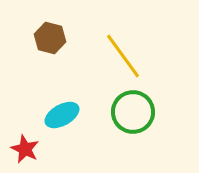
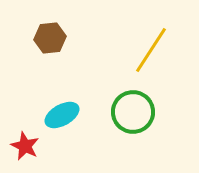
brown hexagon: rotated 20 degrees counterclockwise
yellow line: moved 28 px right, 6 px up; rotated 69 degrees clockwise
red star: moved 3 px up
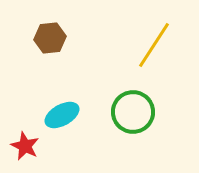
yellow line: moved 3 px right, 5 px up
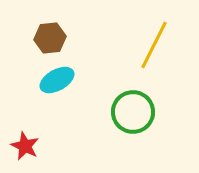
yellow line: rotated 6 degrees counterclockwise
cyan ellipse: moved 5 px left, 35 px up
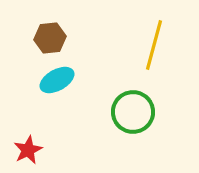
yellow line: rotated 12 degrees counterclockwise
red star: moved 3 px right, 4 px down; rotated 20 degrees clockwise
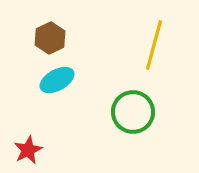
brown hexagon: rotated 20 degrees counterclockwise
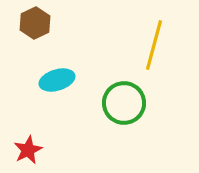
brown hexagon: moved 15 px left, 15 px up
cyan ellipse: rotated 12 degrees clockwise
green circle: moved 9 px left, 9 px up
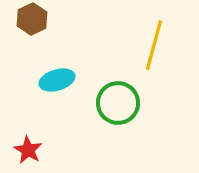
brown hexagon: moved 3 px left, 4 px up
green circle: moved 6 px left
red star: rotated 16 degrees counterclockwise
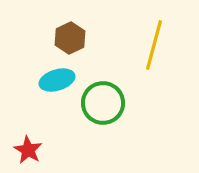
brown hexagon: moved 38 px right, 19 px down
green circle: moved 15 px left
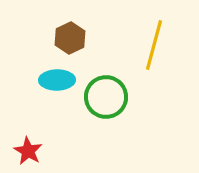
cyan ellipse: rotated 16 degrees clockwise
green circle: moved 3 px right, 6 px up
red star: moved 1 px down
